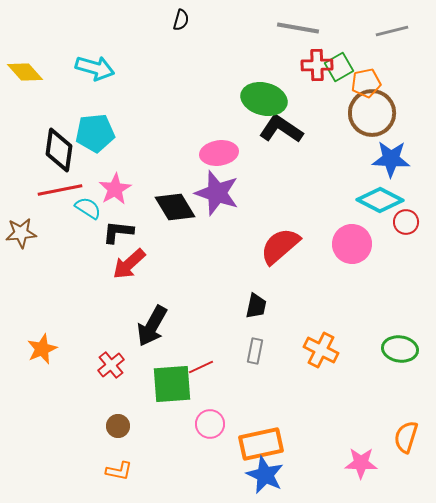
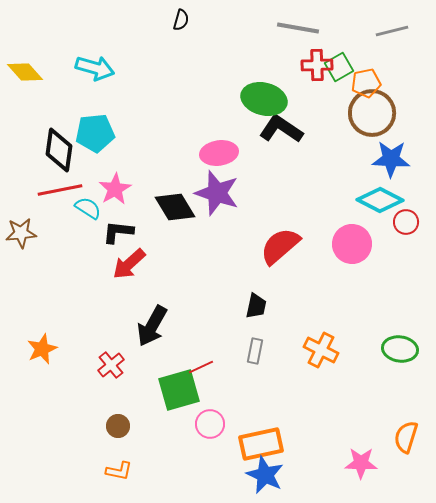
green square at (172, 384): moved 7 px right, 6 px down; rotated 12 degrees counterclockwise
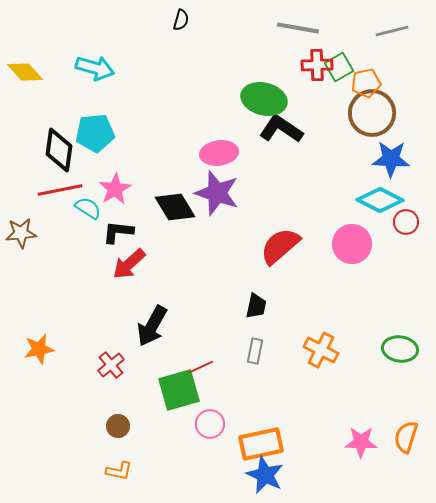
orange star at (42, 349): moved 3 px left; rotated 12 degrees clockwise
pink star at (361, 463): moved 21 px up
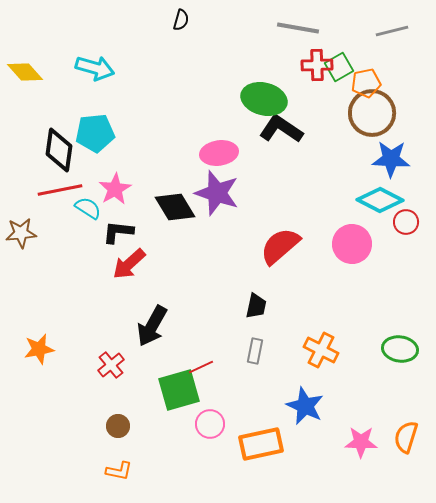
blue star at (265, 475): moved 40 px right, 69 px up
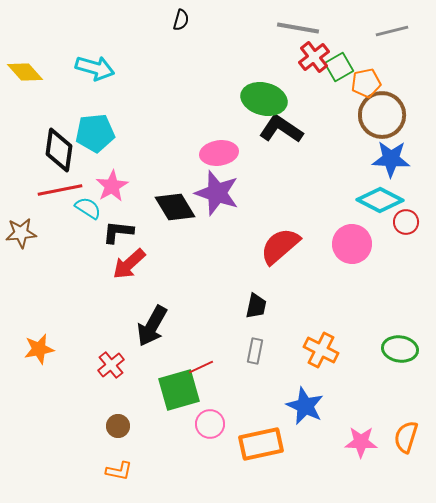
red cross at (317, 65): moved 3 px left, 8 px up; rotated 36 degrees counterclockwise
brown circle at (372, 113): moved 10 px right, 2 px down
pink star at (115, 189): moved 3 px left, 3 px up
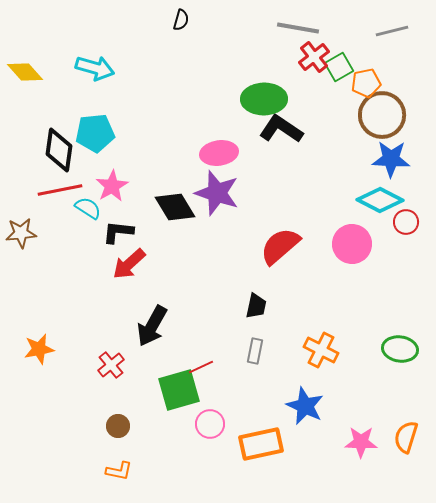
green ellipse at (264, 99): rotated 15 degrees counterclockwise
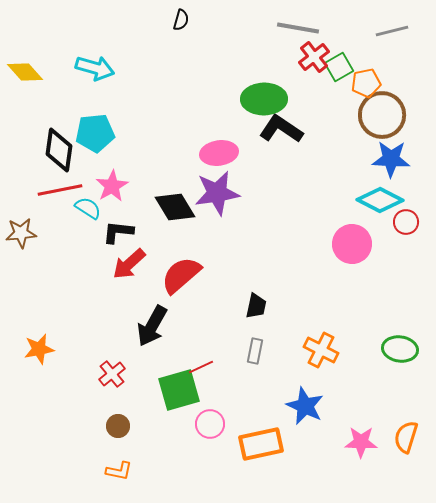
purple star at (217, 193): rotated 27 degrees counterclockwise
red semicircle at (280, 246): moved 99 px left, 29 px down
red cross at (111, 365): moved 1 px right, 9 px down
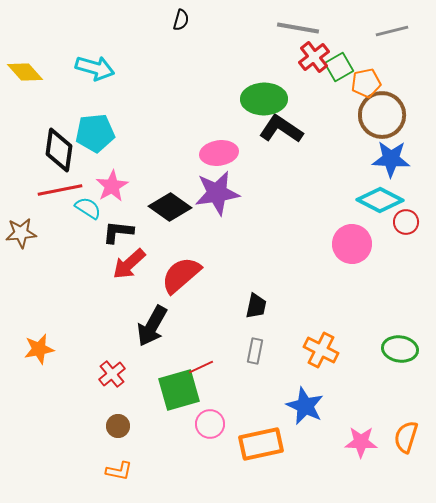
black diamond at (175, 207): moved 5 px left; rotated 24 degrees counterclockwise
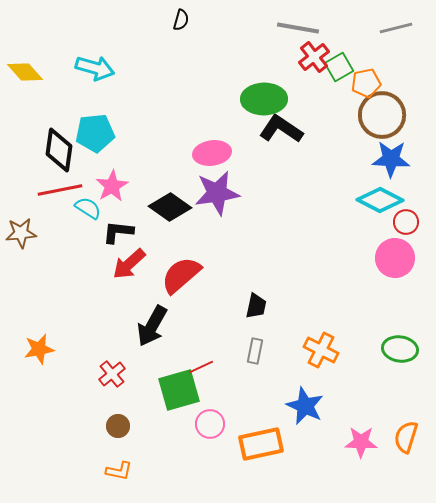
gray line at (392, 31): moved 4 px right, 3 px up
pink ellipse at (219, 153): moved 7 px left
pink circle at (352, 244): moved 43 px right, 14 px down
